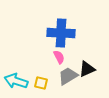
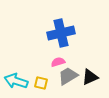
blue cross: rotated 16 degrees counterclockwise
pink semicircle: moved 1 px left, 5 px down; rotated 80 degrees counterclockwise
black triangle: moved 3 px right, 8 px down
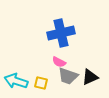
pink semicircle: moved 1 px right; rotated 136 degrees counterclockwise
gray trapezoid: rotated 130 degrees counterclockwise
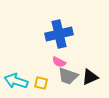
blue cross: moved 2 px left, 1 px down
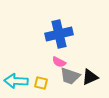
gray trapezoid: moved 2 px right
cyan arrow: rotated 15 degrees counterclockwise
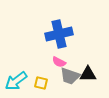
black triangle: moved 2 px left, 3 px up; rotated 24 degrees clockwise
cyan arrow: rotated 40 degrees counterclockwise
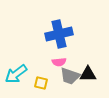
pink semicircle: rotated 32 degrees counterclockwise
cyan arrow: moved 7 px up
